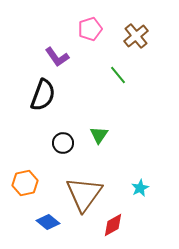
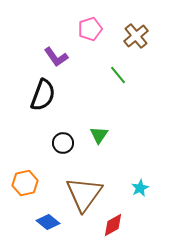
purple L-shape: moved 1 px left
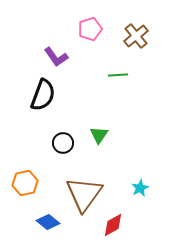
green line: rotated 54 degrees counterclockwise
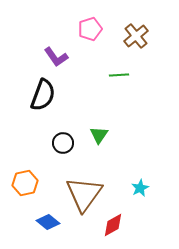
green line: moved 1 px right
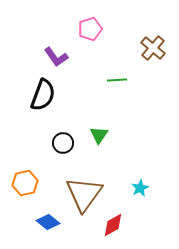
brown cross: moved 17 px right, 12 px down; rotated 10 degrees counterclockwise
green line: moved 2 px left, 5 px down
